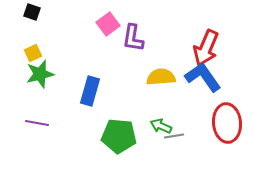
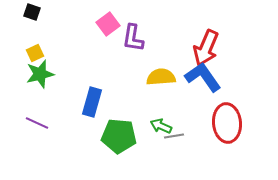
yellow square: moved 2 px right
blue rectangle: moved 2 px right, 11 px down
purple line: rotated 15 degrees clockwise
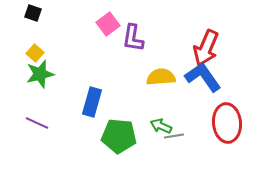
black square: moved 1 px right, 1 px down
yellow square: rotated 24 degrees counterclockwise
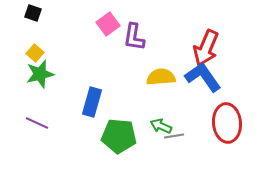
purple L-shape: moved 1 px right, 1 px up
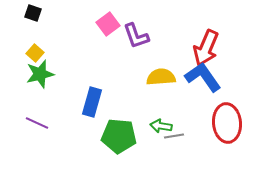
purple L-shape: moved 2 px right, 1 px up; rotated 28 degrees counterclockwise
green arrow: rotated 15 degrees counterclockwise
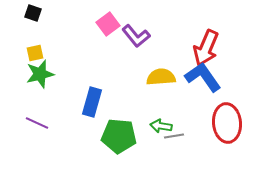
purple L-shape: rotated 20 degrees counterclockwise
yellow square: rotated 36 degrees clockwise
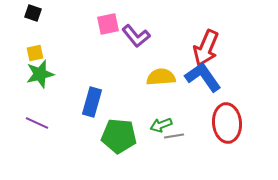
pink square: rotated 25 degrees clockwise
green arrow: moved 1 px up; rotated 30 degrees counterclockwise
